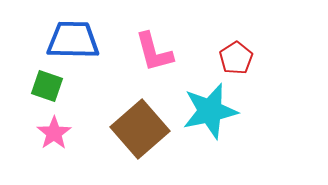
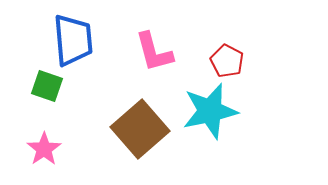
blue trapezoid: rotated 84 degrees clockwise
red pentagon: moved 9 px left, 3 px down; rotated 12 degrees counterclockwise
pink star: moved 10 px left, 16 px down
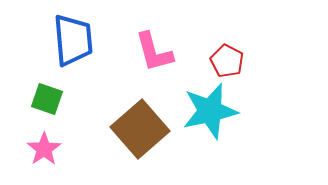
green square: moved 13 px down
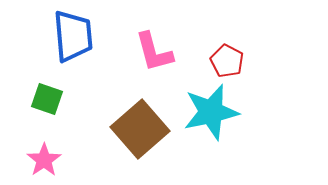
blue trapezoid: moved 4 px up
cyan star: moved 1 px right, 1 px down
pink star: moved 11 px down
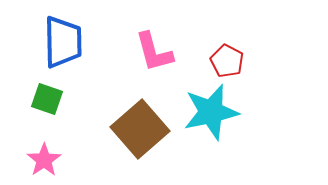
blue trapezoid: moved 10 px left, 6 px down; rotated 4 degrees clockwise
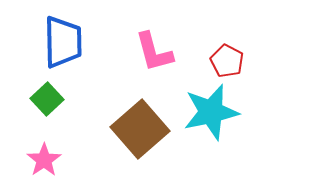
green square: rotated 28 degrees clockwise
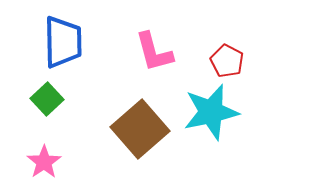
pink star: moved 2 px down
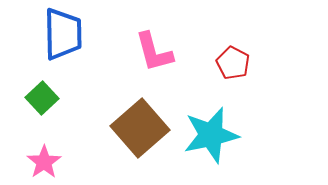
blue trapezoid: moved 8 px up
red pentagon: moved 6 px right, 2 px down
green square: moved 5 px left, 1 px up
cyan star: moved 23 px down
brown square: moved 1 px up
